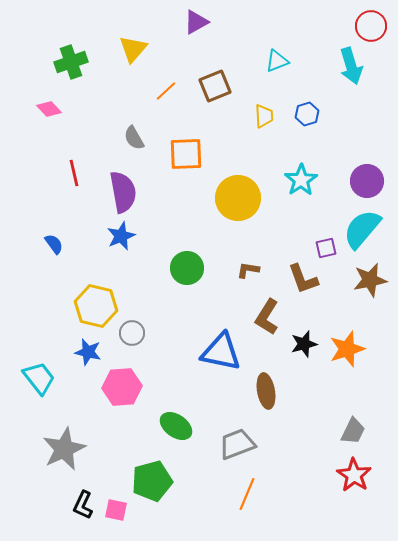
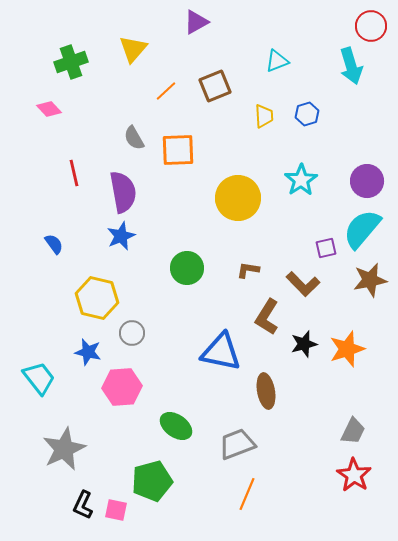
orange square at (186, 154): moved 8 px left, 4 px up
brown L-shape at (303, 279): moved 5 px down; rotated 24 degrees counterclockwise
yellow hexagon at (96, 306): moved 1 px right, 8 px up
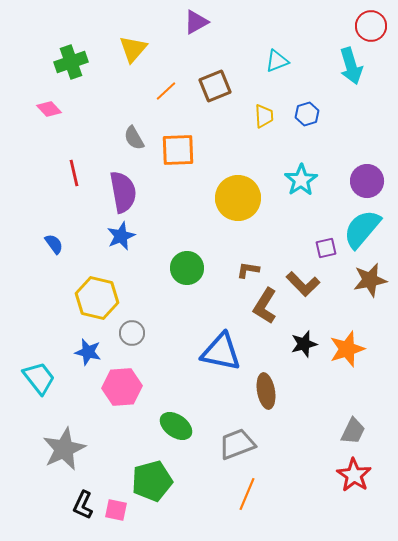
brown L-shape at (267, 317): moved 2 px left, 11 px up
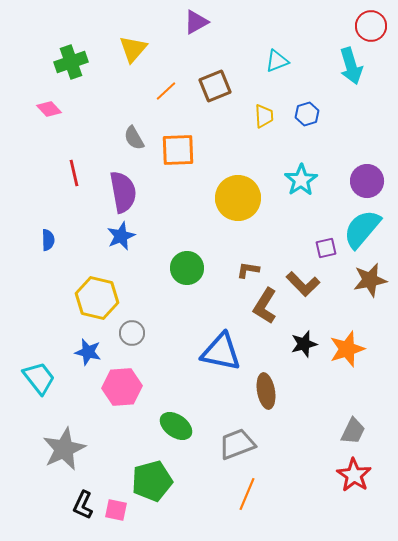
blue semicircle at (54, 244): moved 6 px left, 4 px up; rotated 35 degrees clockwise
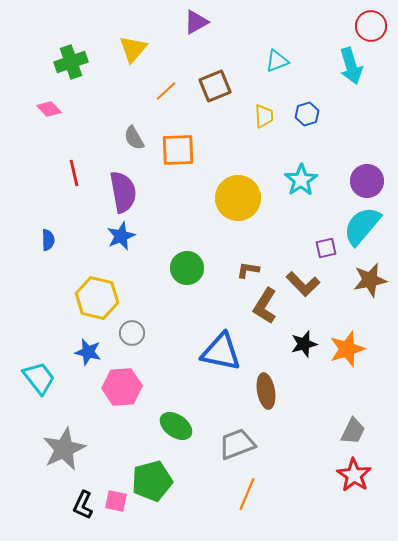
cyan semicircle at (362, 229): moved 3 px up
pink square at (116, 510): moved 9 px up
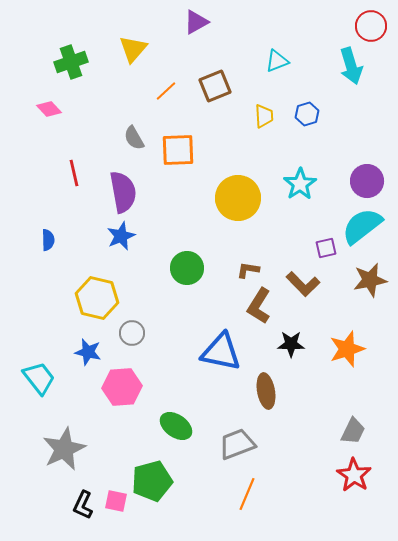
cyan star at (301, 180): moved 1 px left, 4 px down
cyan semicircle at (362, 226): rotated 12 degrees clockwise
brown L-shape at (265, 306): moved 6 px left
black star at (304, 344): moved 13 px left; rotated 16 degrees clockwise
